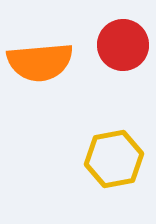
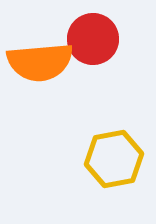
red circle: moved 30 px left, 6 px up
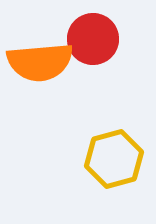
yellow hexagon: rotated 4 degrees counterclockwise
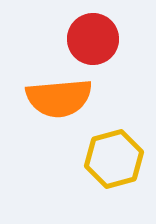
orange semicircle: moved 19 px right, 36 px down
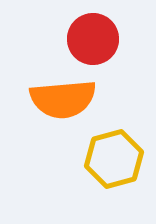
orange semicircle: moved 4 px right, 1 px down
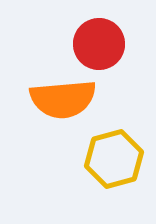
red circle: moved 6 px right, 5 px down
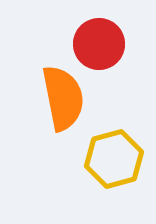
orange semicircle: moved 1 px up; rotated 96 degrees counterclockwise
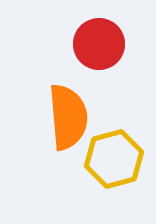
orange semicircle: moved 5 px right, 19 px down; rotated 6 degrees clockwise
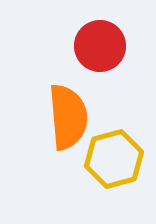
red circle: moved 1 px right, 2 px down
